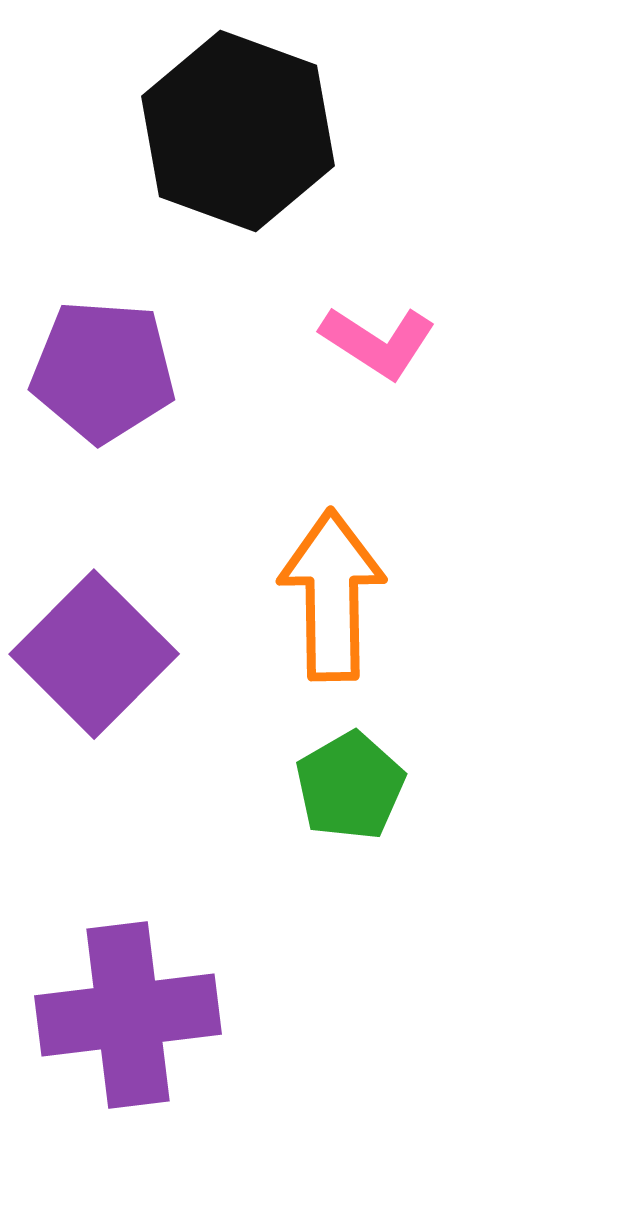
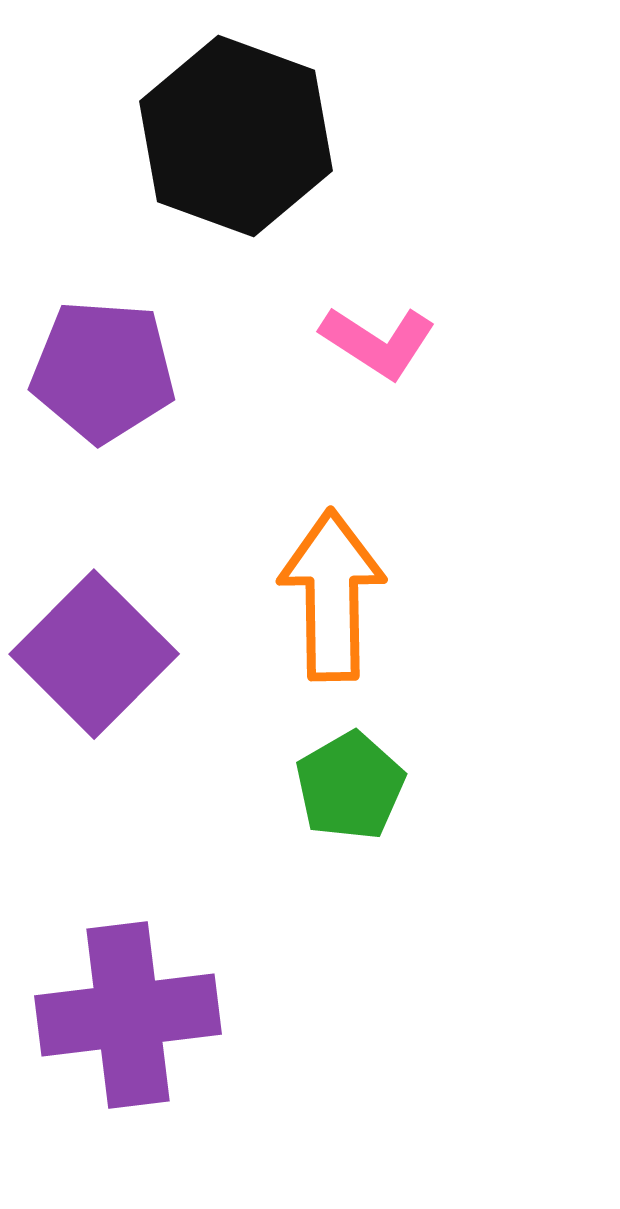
black hexagon: moved 2 px left, 5 px down
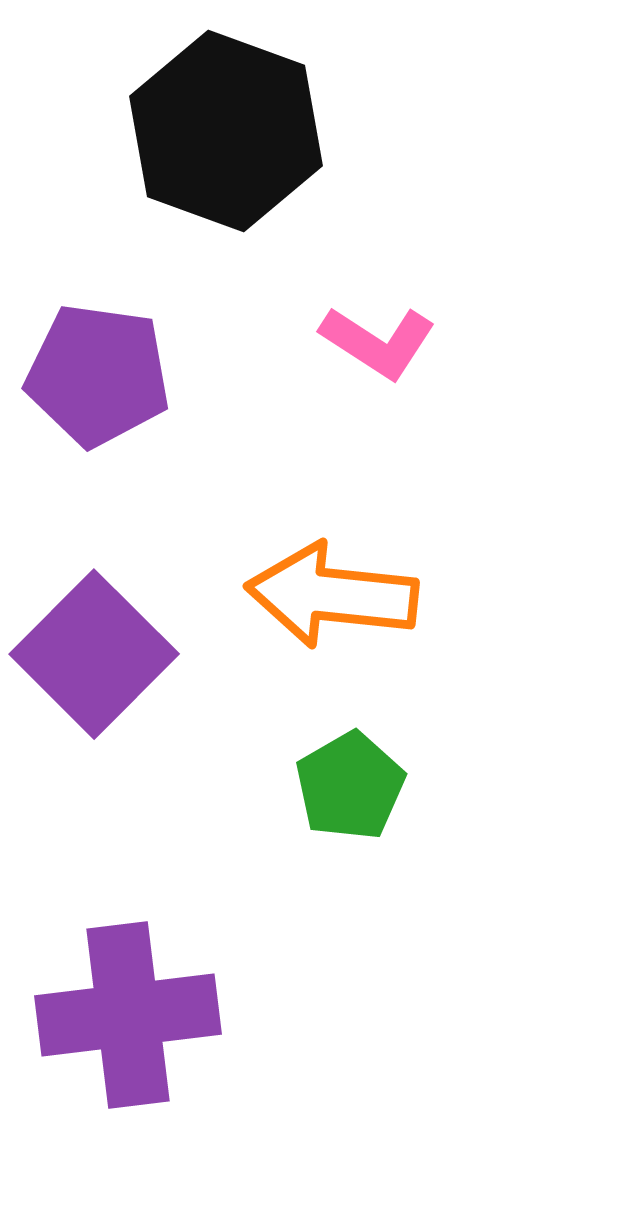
black hexagon: moved 10 px left, 5 px up
purple pentagon: moved 5 px left, 4 px down; rotated 4 degrees clockwise
orange arrow: rotated 83 degrees counterclockwise
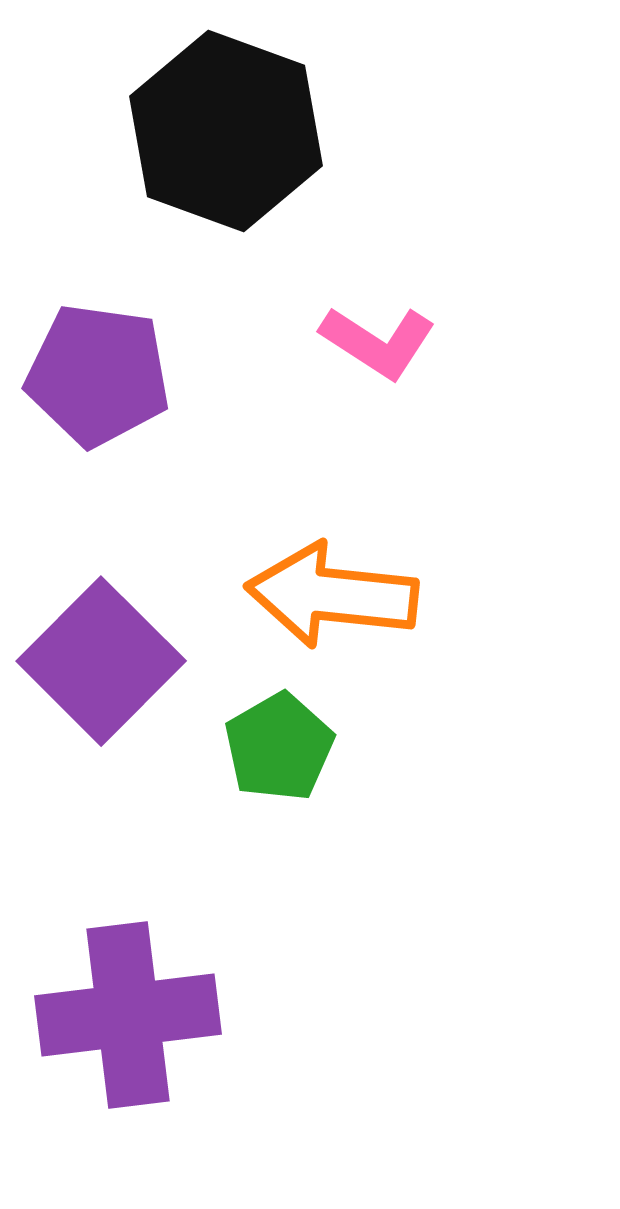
purple square: moved 7 px right, 7 px down
green pentagon: moved 71 px left, 39 px up
